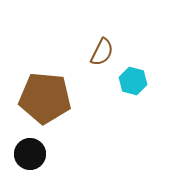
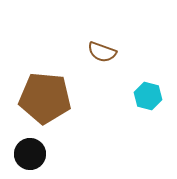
brown semicircle: rotated 84 degrees clockwise
cyan hexagon: moved 15 px right, 15 px down
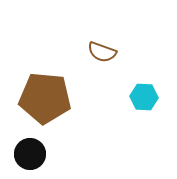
cyan hexagon: moved 4 px left, 1 px down; rotated 12 degrees counterclockwise
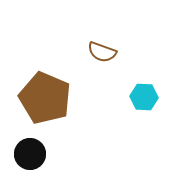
brown pentagon: rotated 18 degrees clockwise
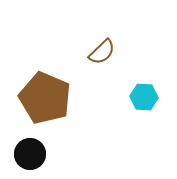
brown semicircle: rotated 64 degrees counterclockwise
